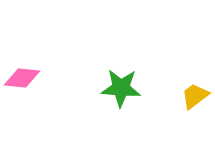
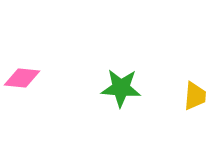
yellow trapezoid: rotated 132 degrees clockwise
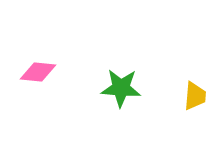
pink diamond: moved 16 px right, 6 px up
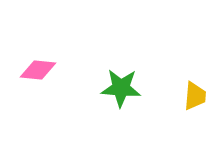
pink diamond: moved 2 px up
